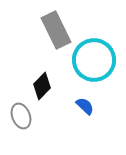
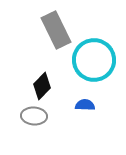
blue semicircle: moved 1 px up; rotated 42 degrees counterclockwise
gray ellipse: moved 13 px right; rotated 65 degrees counterclockwise
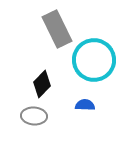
gray rectangle: moved 1 px right, 1 px up
black diamond: moved 2 px up
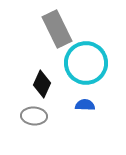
cyan circle: moved 8 px left, 3 px down
black diamond: rotated 20 degrees counterclockwise
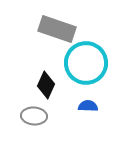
gray rectangle: rotated 45 degrees counterclockwise
black diamond: moved 4 px right, 1 px down
blue semicircle: moved 3 px right, 1 px down
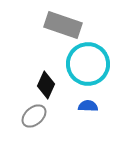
gray rectangle: moved 6 px right, 4 px up
cyan circle: moved 2 px right, 1 px down
gray ellipse: rotated 45 degrees counterclockwise
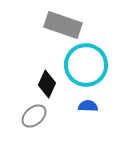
cyan circle: moved 2 px left, 1 px down
black diamond: moved 1 px right, 1 px up
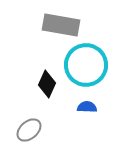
gray rectangle: moved 2 px left; rotated 9 degrees counterclockwise
blue semicircle: moved 1 px left, 1 px down
gray ellipse: moved 5 px left, 14 px down
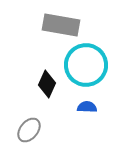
gray ellipse: rotated 10 degrees counterclockwise
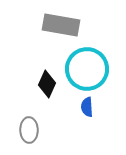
cyan circle: moved 1 px right, 4 px down
blue semicircle: rotated 96 degrees counterclockwise
gray ellipse: rotated 40 degrees counterclockwise
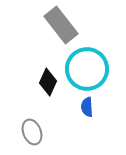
gray rectangle: rotated 42 degrees clockwise
black diamond: moved 1 px right, 2 px up
gray ellipse: moved 3 px right, 2 px down; rotated 20 degrees counterclockwise
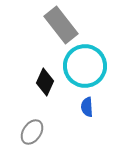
cyan circle: moved 2 px left, 3 px up
black diamond: moved 3 px left
gray ellipse: rotated 55 degrees clockwise
